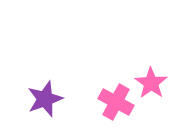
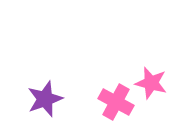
pink star: rotated 20 degrees counterclockwise
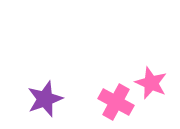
pink star: rotated 8 degrees clockwise
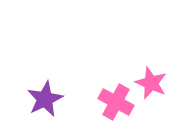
purple star: rotated 6 degrees counterclockwise
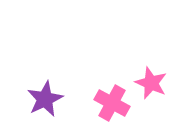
pink cross: moved 4 px left, 1 px down
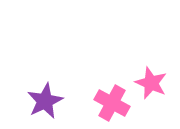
purple star: moved 2 px down
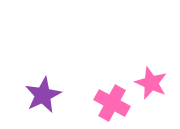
purple star: moved 2 px left, 6 px up
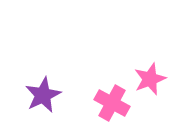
pink star: moved 1 px left, 4 px up; rotated 28 degrees clockwise
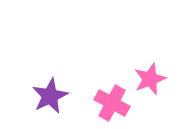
purple star: moved 7 px right, 1 px down
